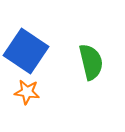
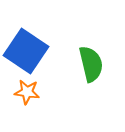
green semicircle: moved 2 px down
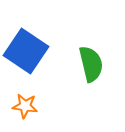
orange star: moved 2 px left, 14 px down
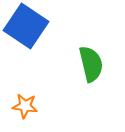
blue square: moved 25 px up
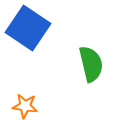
blue square: moved 2 px right, 2 px down
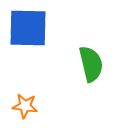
blue square: rotated 33 degrees counterclockwise
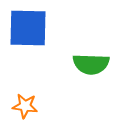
green semicircle: rotated 105 degrees clockwise
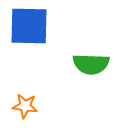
blue square: moved 1 px right, 2 px up
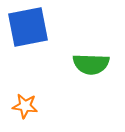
blue square: moved 1 px left, 1 px down; rotated 12 degrees counterclockwise
